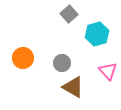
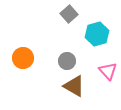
gray circle: moved 5 px right, 2 px up
brown triangle: moved 1 px right, 1 px up
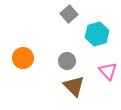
brown triangle: rotated 15 degrees clockwise
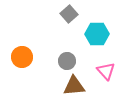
cyan hexagon: rotated 15 degrees clockwise
orange circle: moved 1 px left, 1 px up
pink triangle: moved 2 px left
brown triangle: rotated 50 degrees counterclockwise
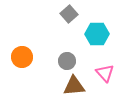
pink triangle: moved 1 px left, 2 px down
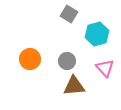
gray square: rotated 18 degrees counterclockwise
cyan hexagon: rotated 15 degrees counterclockwise
orange circle: moved 8 px right, 2 px down
pink triangle: moved 5 px up
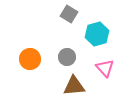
gray circle: moved 4 px up
